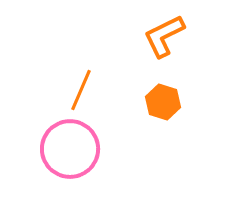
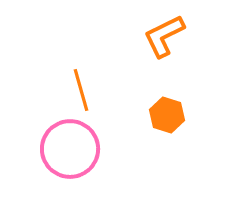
orange line: rotated 39 degrees counterclockwise
orange hexagon: moved 4 px right, 13 px down
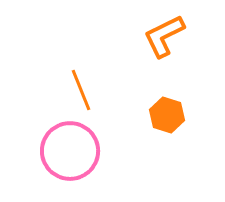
orange line: rotated 6 degrees counterclockwise
pink circle: moved 2 px down
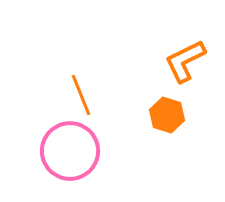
orange L-shape: moved 21 px right, 25 px down
orange line: moved 5 px down
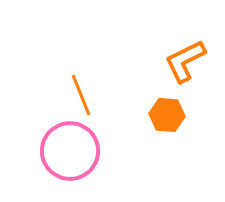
orange hexagon: rotated 12 degrees counterclockwise
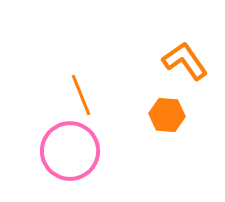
orange L-shape: rotated 81 degrees clockwise
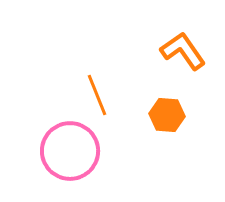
orange L-shape: moved 2 px left, 10 px up
orange line: moved 16 px right
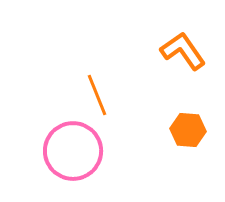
orange hexagon: moved 21 px right, 15 px down
pink circle: moved 3 px right
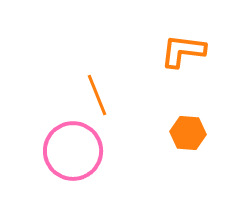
orange L-shape: rotated 48 degrees counterclockwise
orange hexagon: moved 3 px down
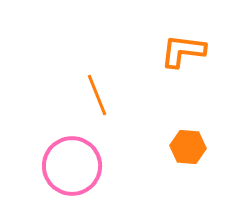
orange hexagon: moved 14 px down
pink circle: moved 1 px left, 15 px down
